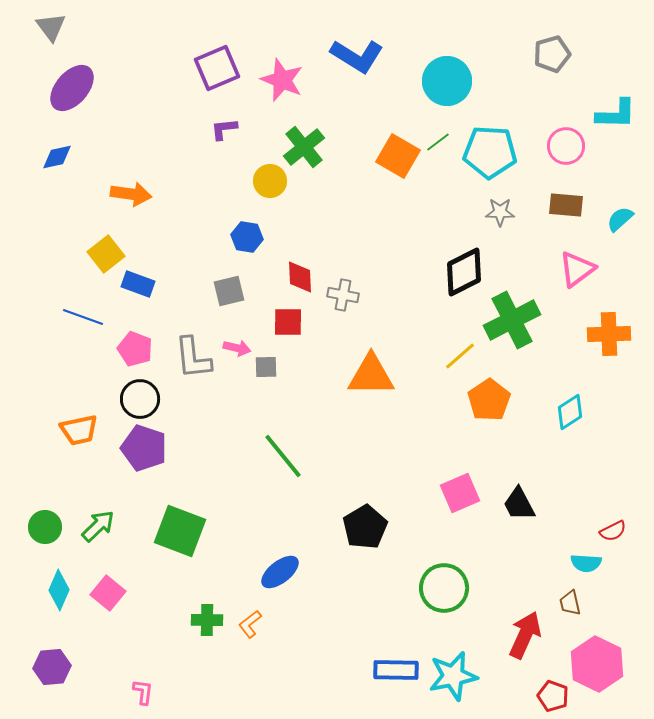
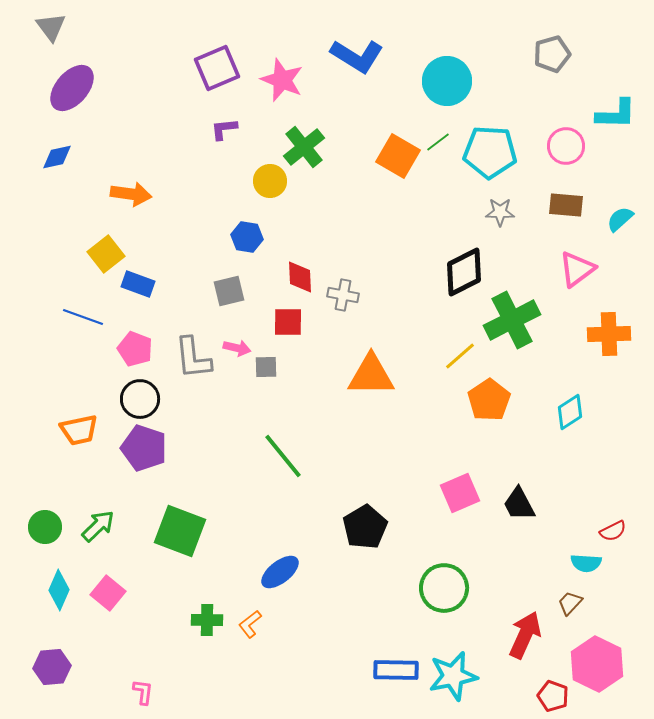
brown trapezoid at (570, 603): rotated 56 degrees clockwise
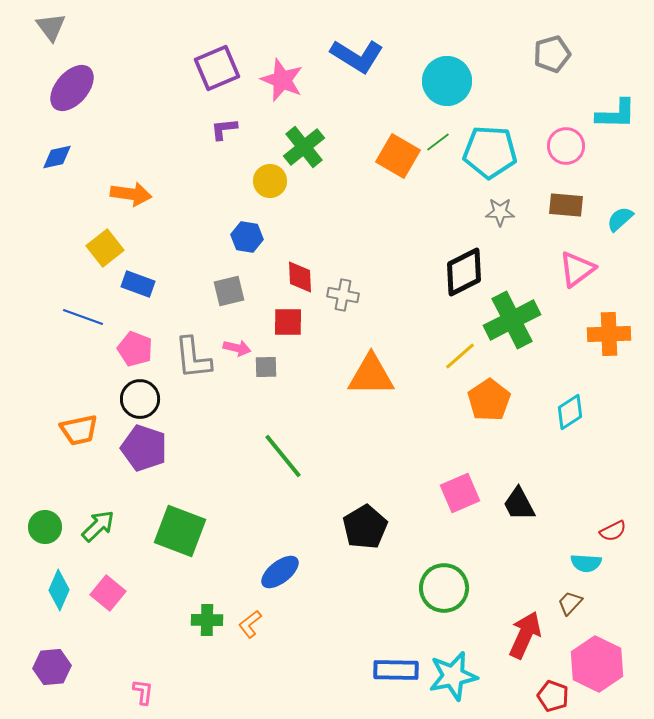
yellow square at (106, 254): moved 1 px left, 6 px up
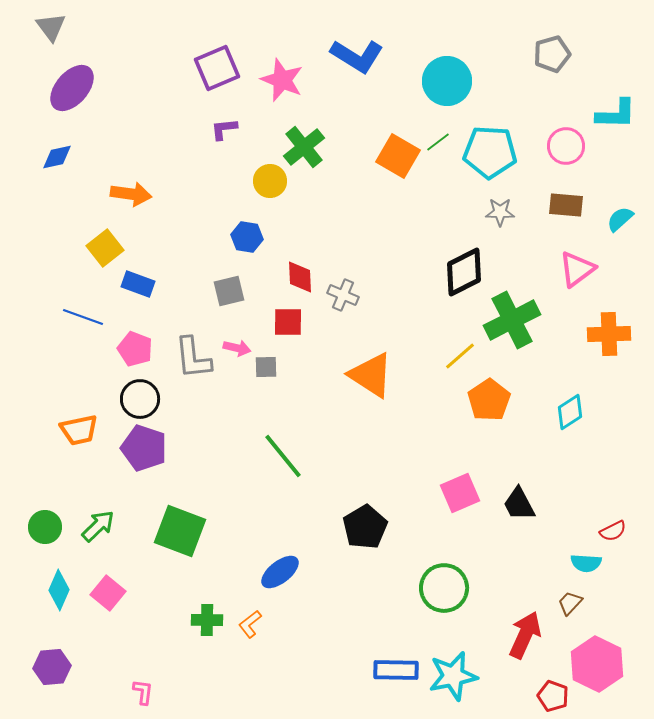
gray cross at (343, 295): rotated 12 degrees clockwise
orange triangle at (371, 375): rotated 33 degrees clockwise
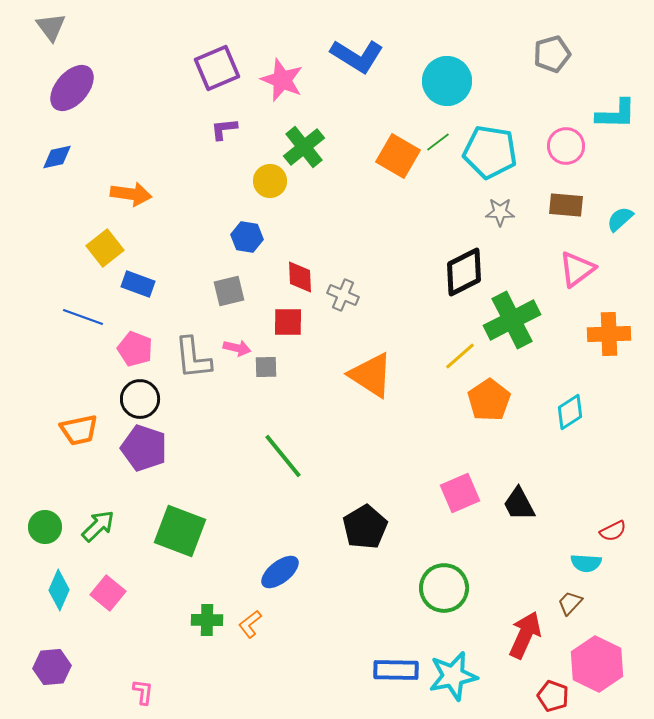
cyan pentagon at (490, 152): rotated 6 degrees clockwise
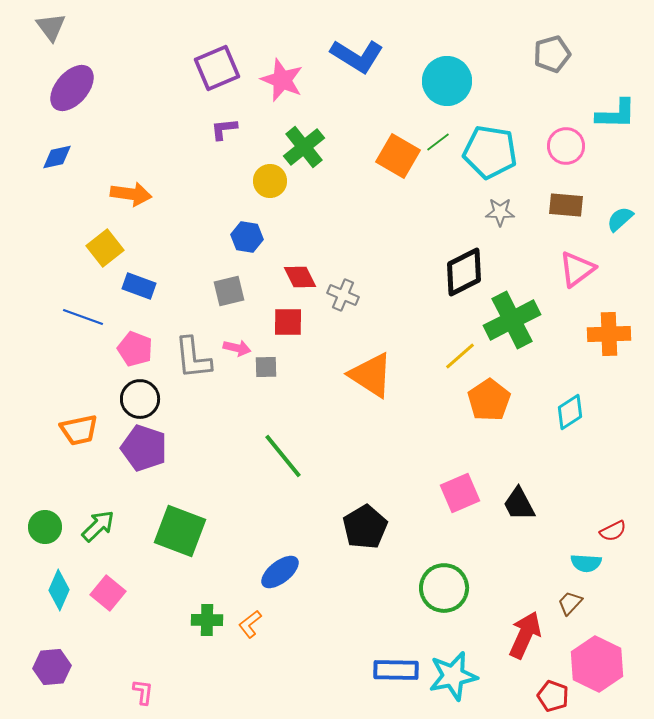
red diamond at (300, 277): rotated 24 degrees counterclockwise
blue rectangle at (138, 284): moved 1 px right, 2 px down
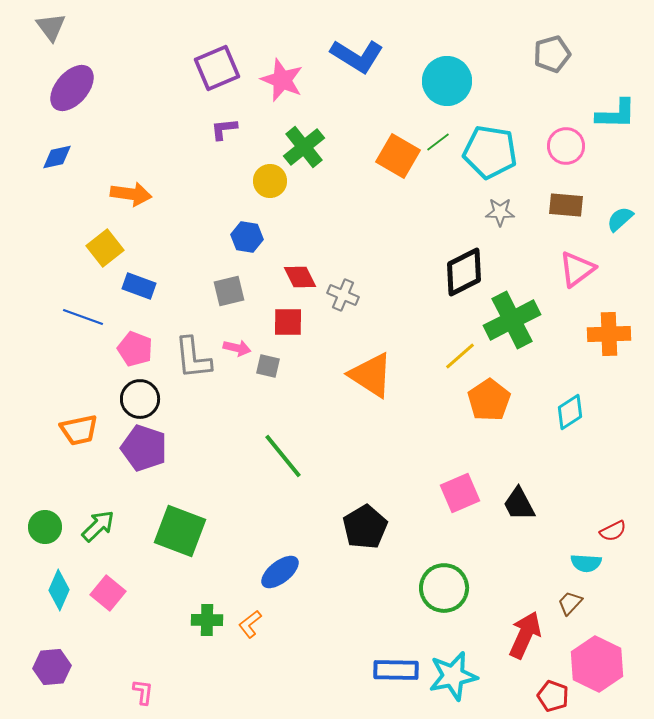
gray square at (266, 367): moved 2 px right, 1 px up; rotated 15 degrees clockwise
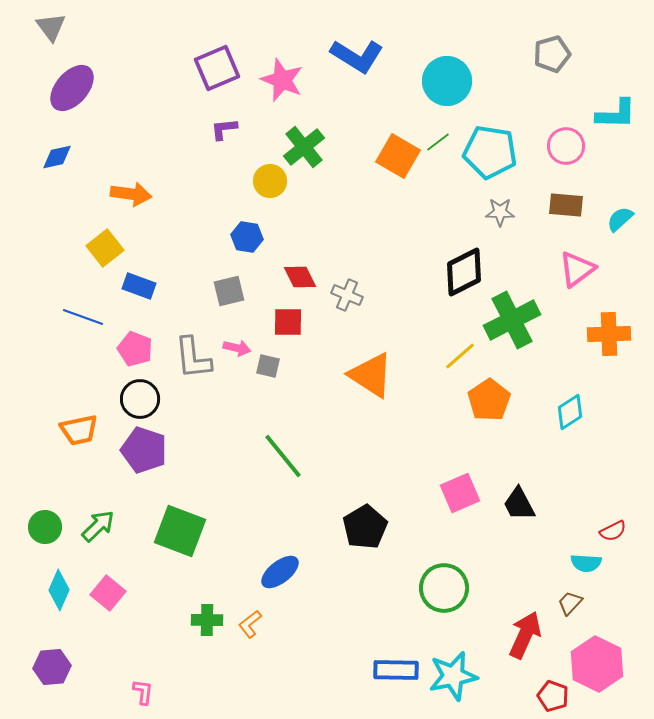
gray cross at (343, 295): moved 4 px right
purple pentagon at (144, 448): moved 2 px down
